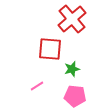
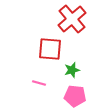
green star: moved 1 px down
pink line: moved 2 px right, 3 px up; rotated 48 degrees clockwise
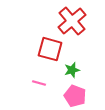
red cross: moved 2 px down
red square: rotated 10 degrees clockwise
pink pentagon: rotated 15 degrees clockwise
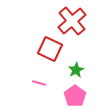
red square: rotated 10 degrees clockwise
green star: moved 4 px right; rotated 14 degrees counterclockwise
pink pentagon: rotated 15 degrees clockwise
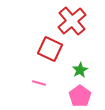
green star: moved 4 px right
pink pentagon: moved 5 px right
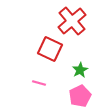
pink pentagon: rotated 10 degrees clockwise
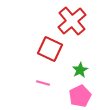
pink line: moved 4 px right
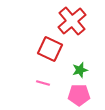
green star: rotated 14 degrees clockwise
pink pentagon: moved 1 px left, 1 px up; rotated 25 degrees clockwise
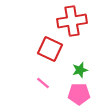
red cross: rotated 32 degrees clockwise
pink line: rotated 24 degrees clockwise
pink pentagon: moved 1 px up
